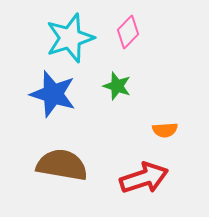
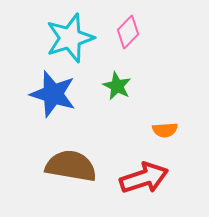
green star: rotated 8 degrees clockwise
brown semicircle: moved 9 px right, 1 px down
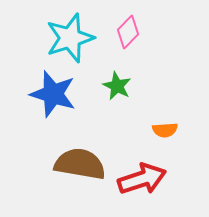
brown semicircle: moved 9 px right, 2 px up
red arrow: moved 2 px left, 1 px down
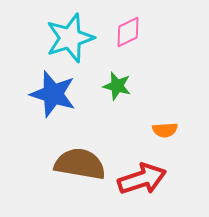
pink diamond: rotated 20 degrees clockwise
green star: rotated 12 degrees counterclockwise
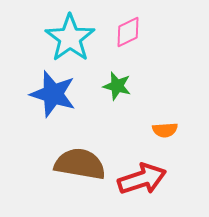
cyan star: rotated 18 degrees counterclockwise
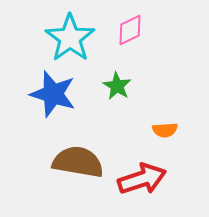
pink diamond: moved 2 px right, 2 px up
green star: rotated 16 degrees clockwise
brown semicircle: moved 2 px left, 2 px up
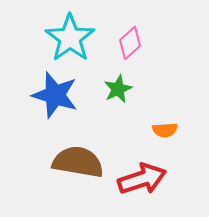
pink diamond: moved 13 px down; rotated 16 degrees counterclockwise
green star: moved 1 px right, 3 px down; rotated 16 degrees clockwise
blue star: moved 2 px right, 1 px down
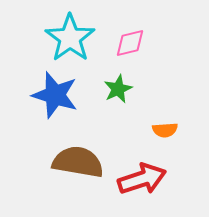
pink diamond: rotated 28 degrees clockwise
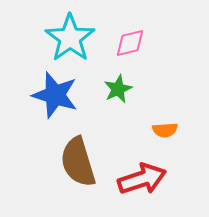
brown semicircle: rotated 117 degrees counterclockwise
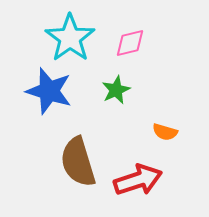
green star: moved 2 px left, 1 px down
blue star: moved 6 px left, 4 px up
orange semicircle: moved 2 px down; rotated 20 degrees clockwise
red arrow: moved 4 px left, 1 px down
